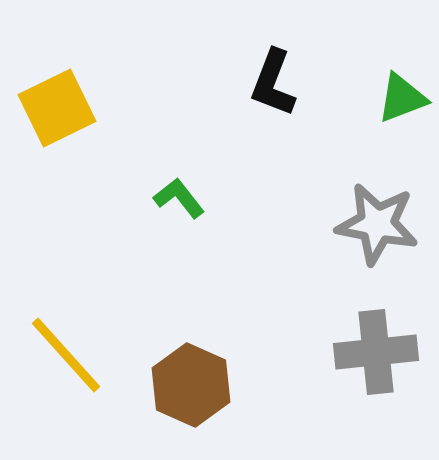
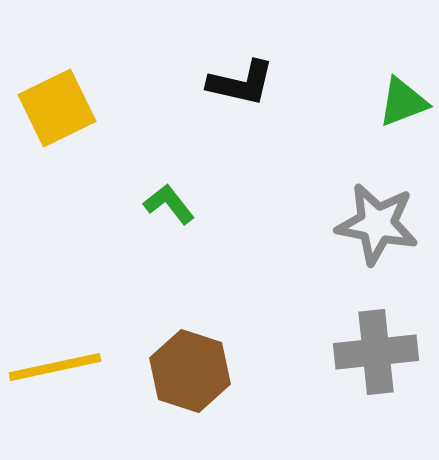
black L-shape: moved 32 px left; rotated 98 degrees counterclockwise
green triangle: moved 1 px right, 4 px down
green L-shape: moved 10 px left, 6 px down
yellow line: moved 11 px left, 12 px down; rotated 60 degrees counterclockwise
brown hexagon: moved 1 px left, 14 px up; rotated 6 degrees counterclockwise
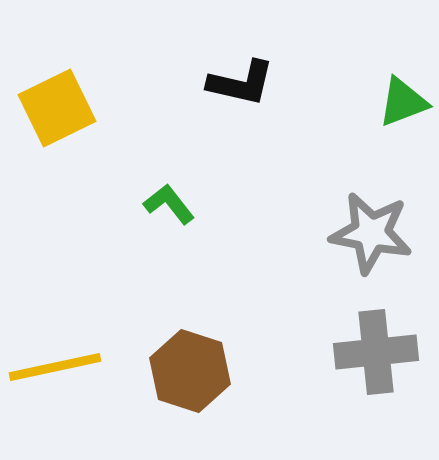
gray star: moved 6 px left, 9 px down
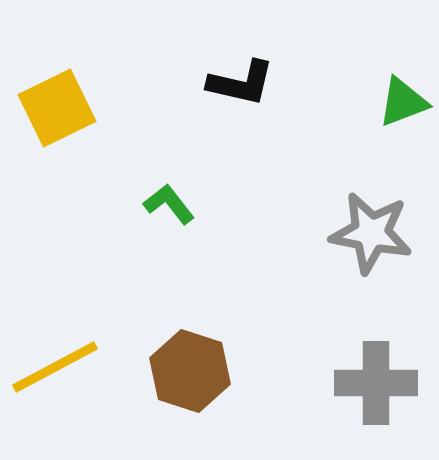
gray cross: moved 31 px down; rotated 6 degrees clockwise
yellow line: rotated 16 degrees counterclockwise
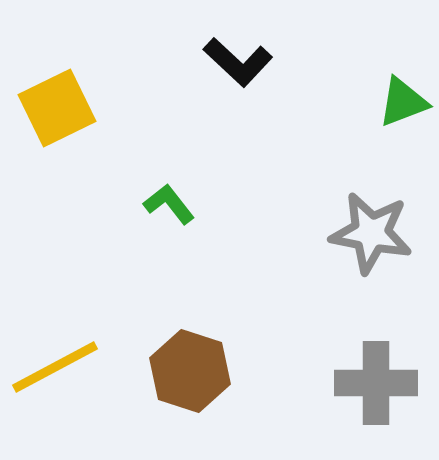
black L-shape: moved 3 px left, 21 px up; rotated 30 degrees clockwise
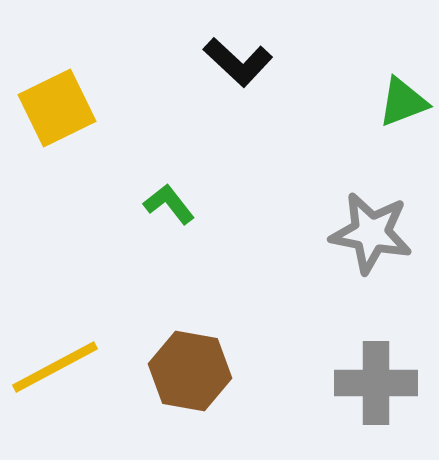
brown hexagon: rotated 8 degrees counterclockwise
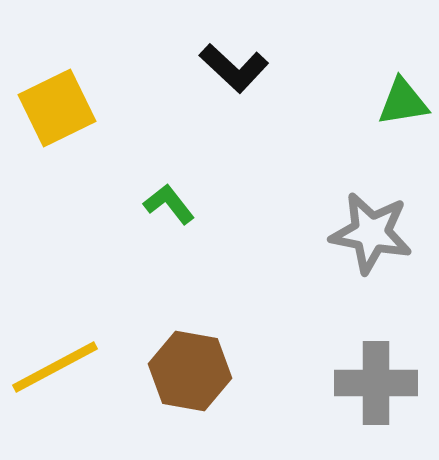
black L-shape: moved 4 px left, 6 px down
green triangle: rotated 12 degrees clockwise
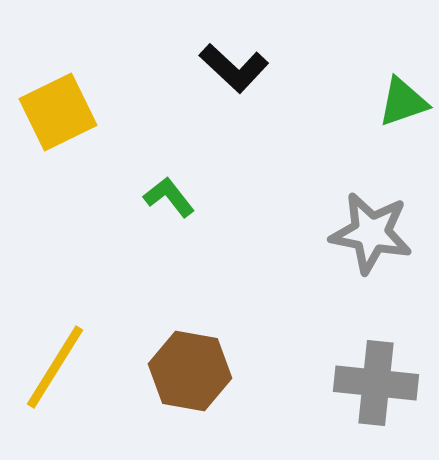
green triangle: rotated 10 degrees counterclockwise
yellow square: moved 1 px right, 4 px down
green L-shape: moved 7 px up
yellow line: rotated 30 degrees counterclockwise
gray cross: rotated 6 degrees clockwise
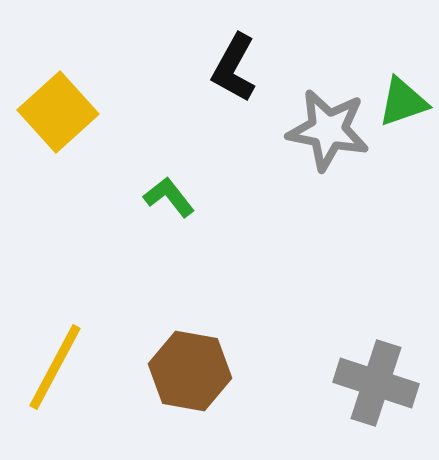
black L-shape: rotated 76 degrees clockwise
yellow square: rotated 16 degrees counterclockwise
gray star: moved 43 px left, 103 px up
yellow line: rotated 4 degrees counterclockwise
gray cross: rotated 12 degrees clockwise
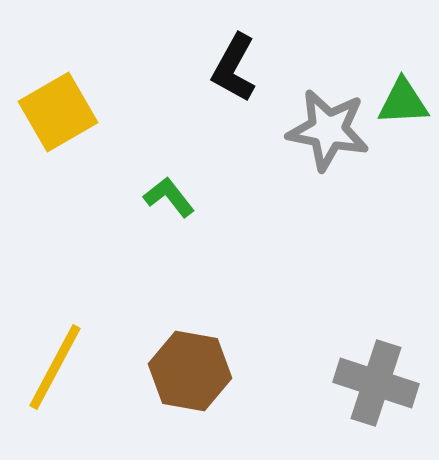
green triangle: rotated 16 degrees clockwise
yellow square: rotated 12 degrees clockwise
